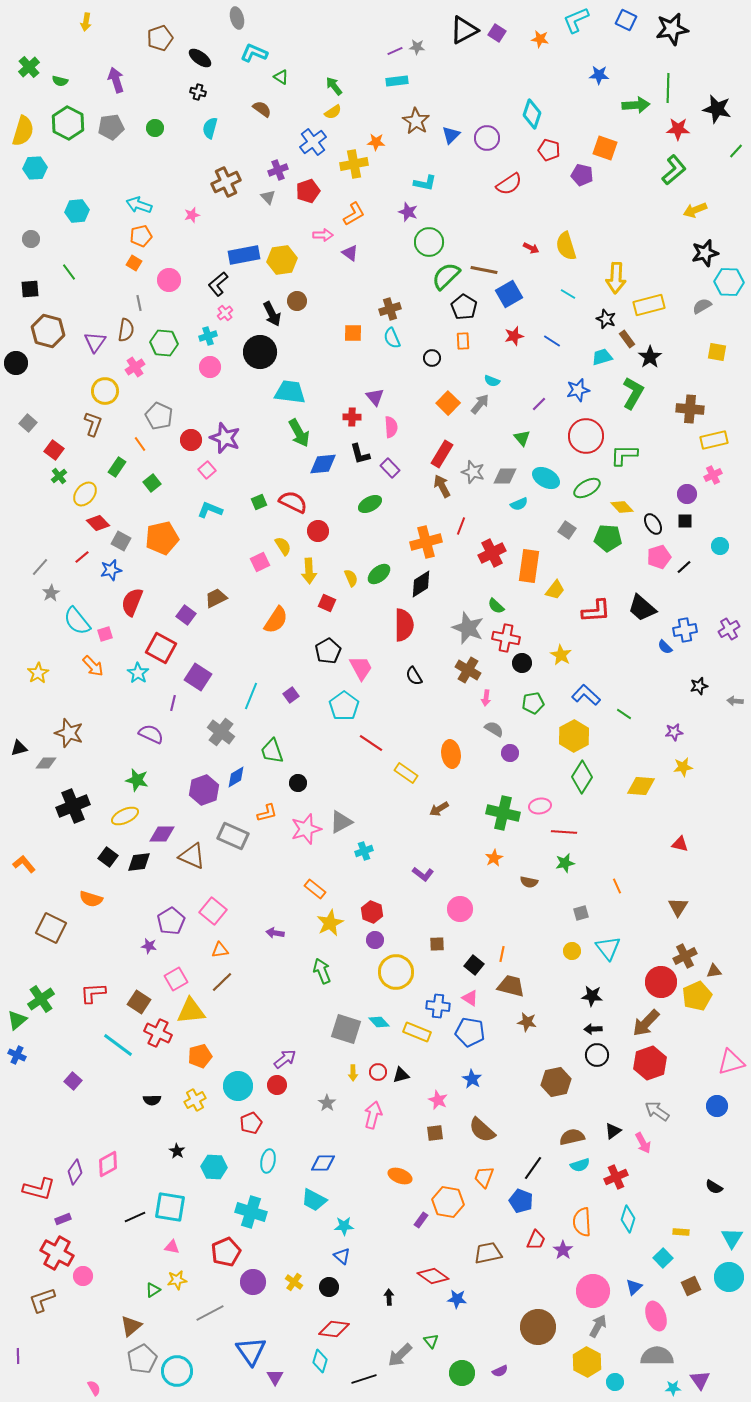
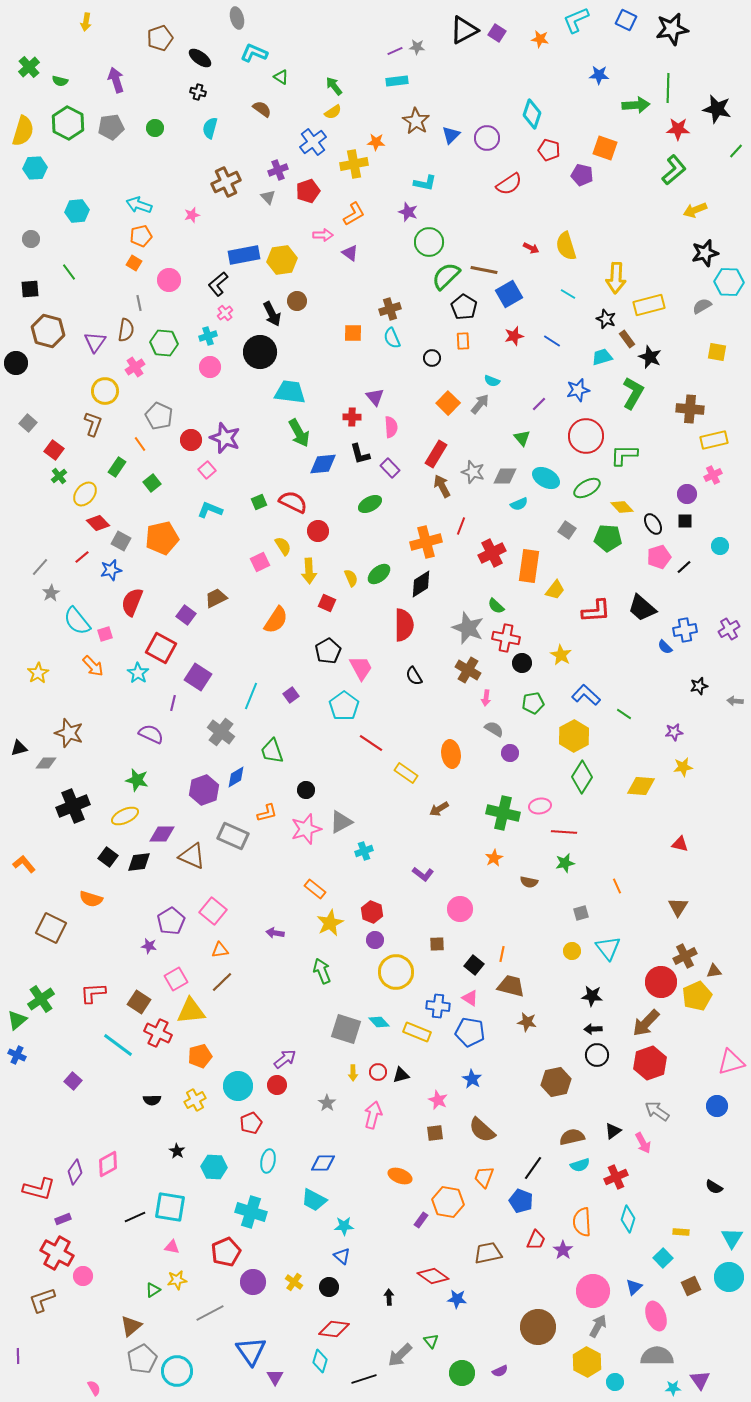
black star at (650, 357): rotated 15 degrees counterclockwise
red rectangle at (442, 454): moved 6 px left
black circle at (298, 783): moved 8 px right, 7 px down
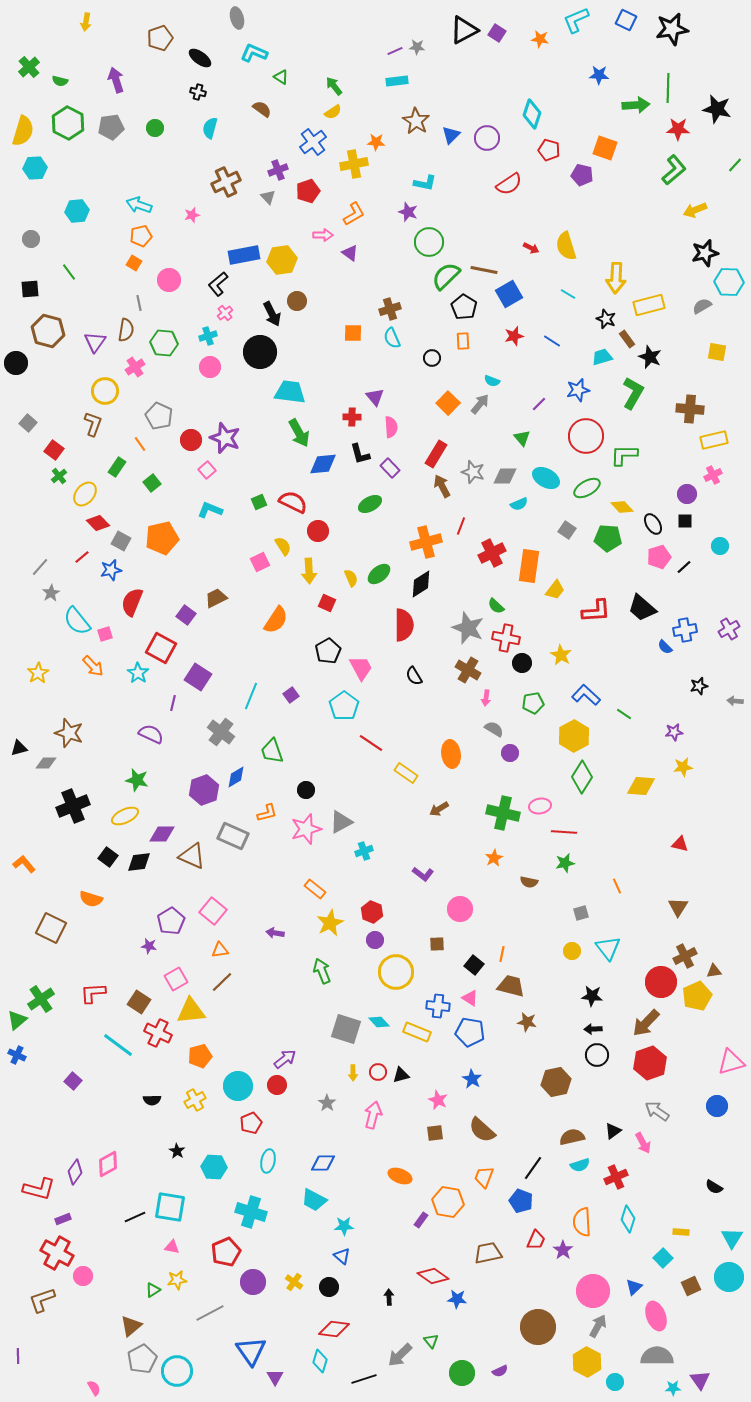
green line at (736, 151): moved 1 px left, 14 px down
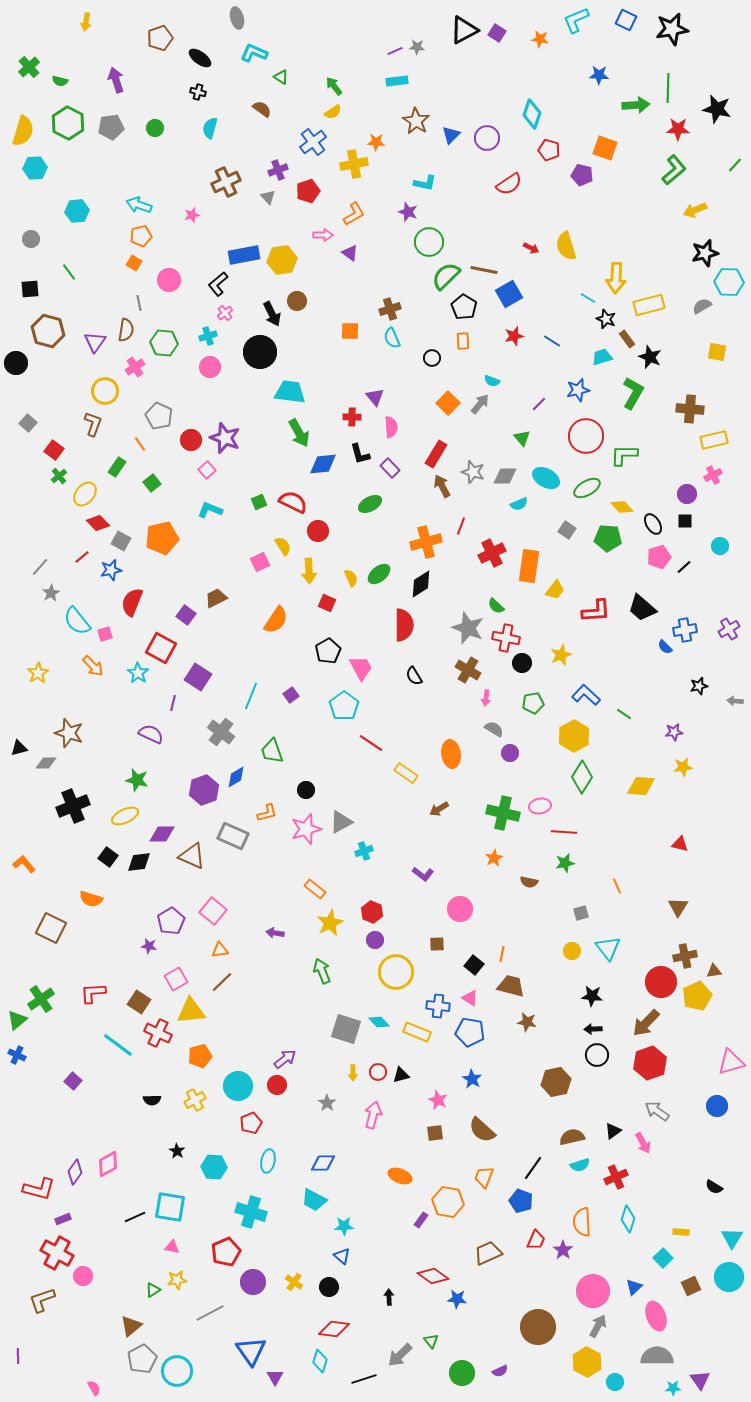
cyan line at (568, 294): moved 20 px right, 4 px down
orange square at (353, 333): moved 3 px left, 2 px up
yellow star at (561, 655): rotated 20 degrees clockwise
brown cross at (685, 956): rotated 15 degrees clockwise
brown trapezoid at (488, 1253): rotated 12 degrees counterclockwise
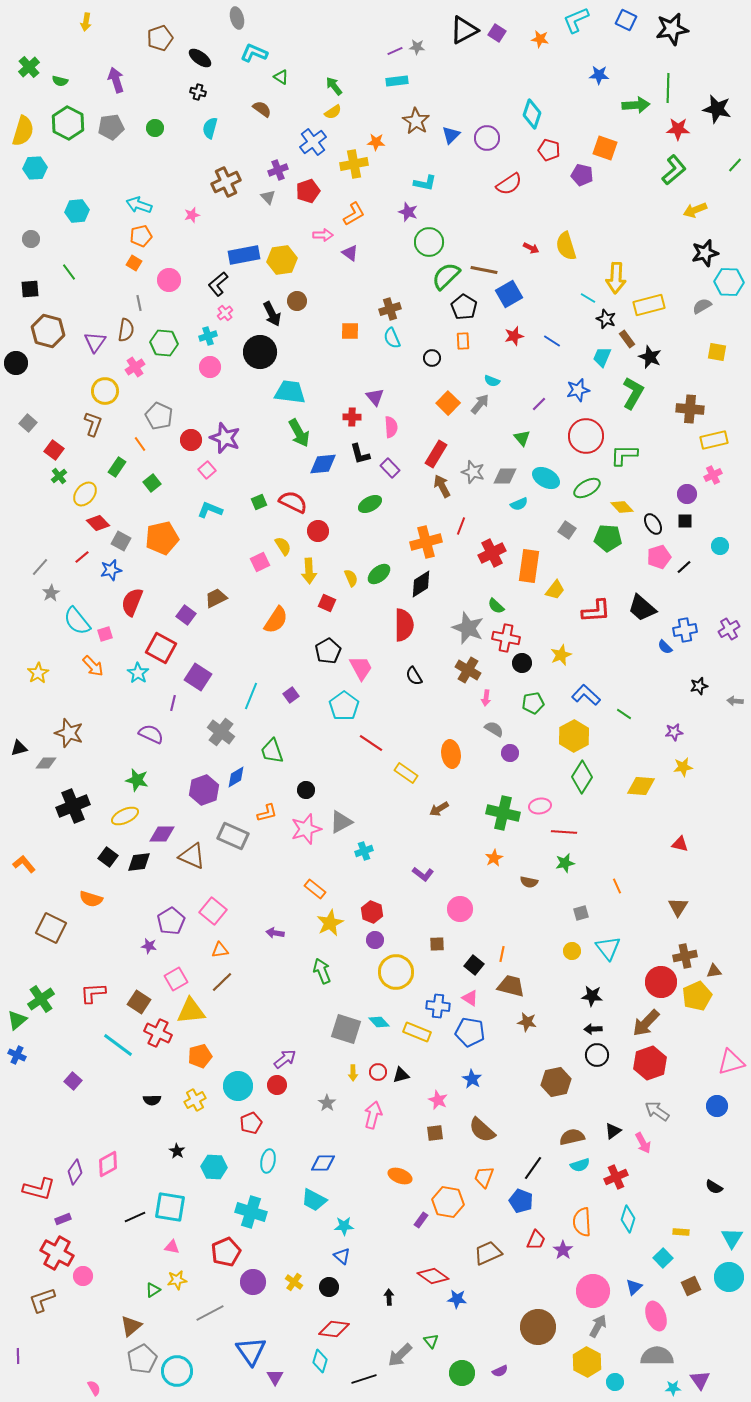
cyan trapezoid at (602, 357): rotated 50 degrees counterclockwise
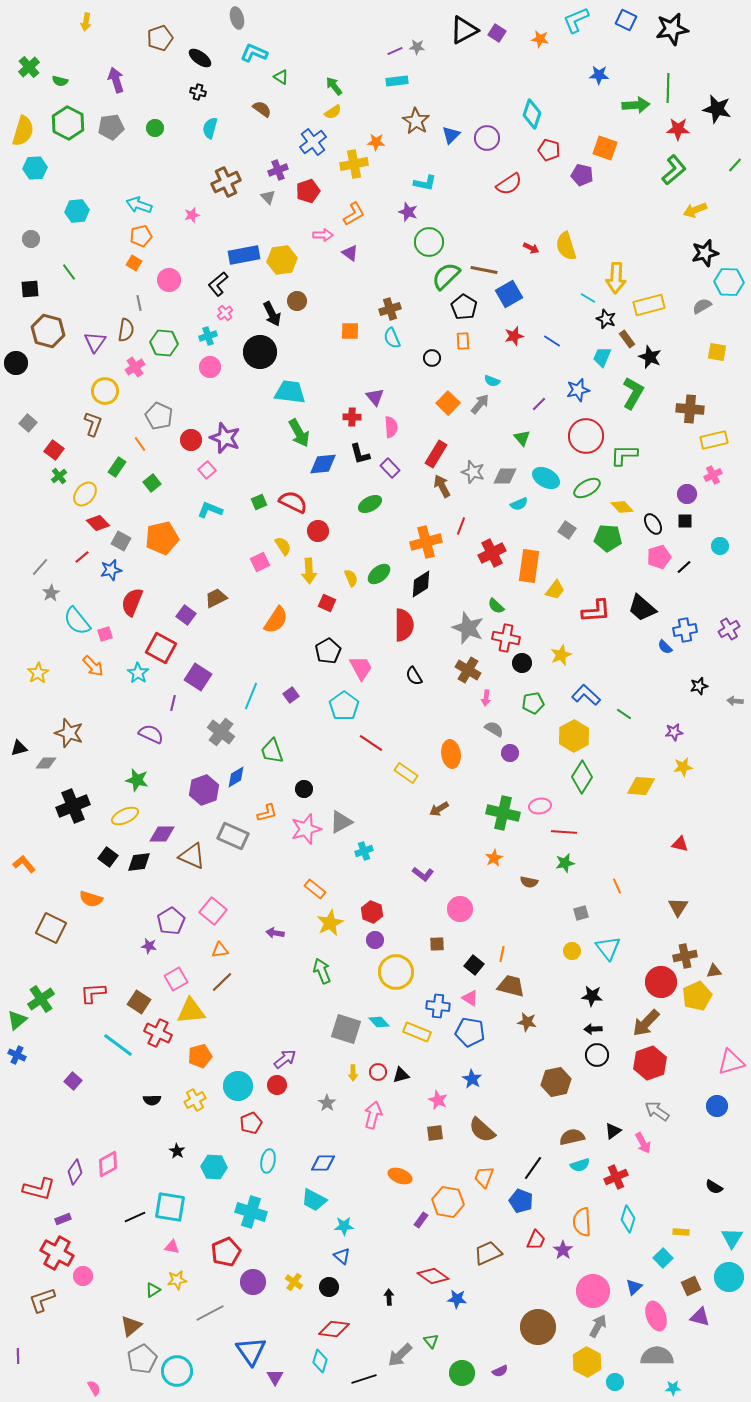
black circle at (306, 790): moved 2 px left, 1 px up
purple triangle at (700, 1380): moved 63 px up; rotated 40 degrees counterclockwise
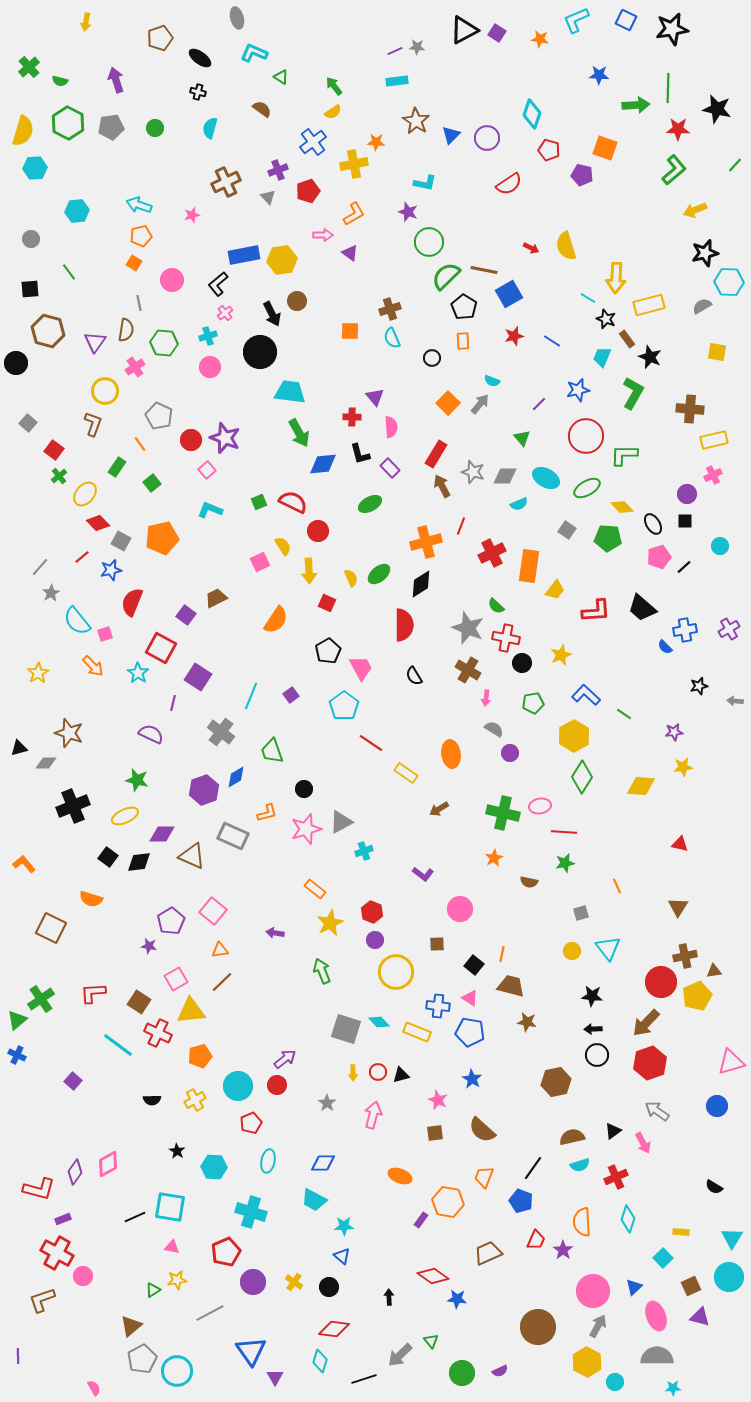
pink circle at (169, 280): moved 3 px right
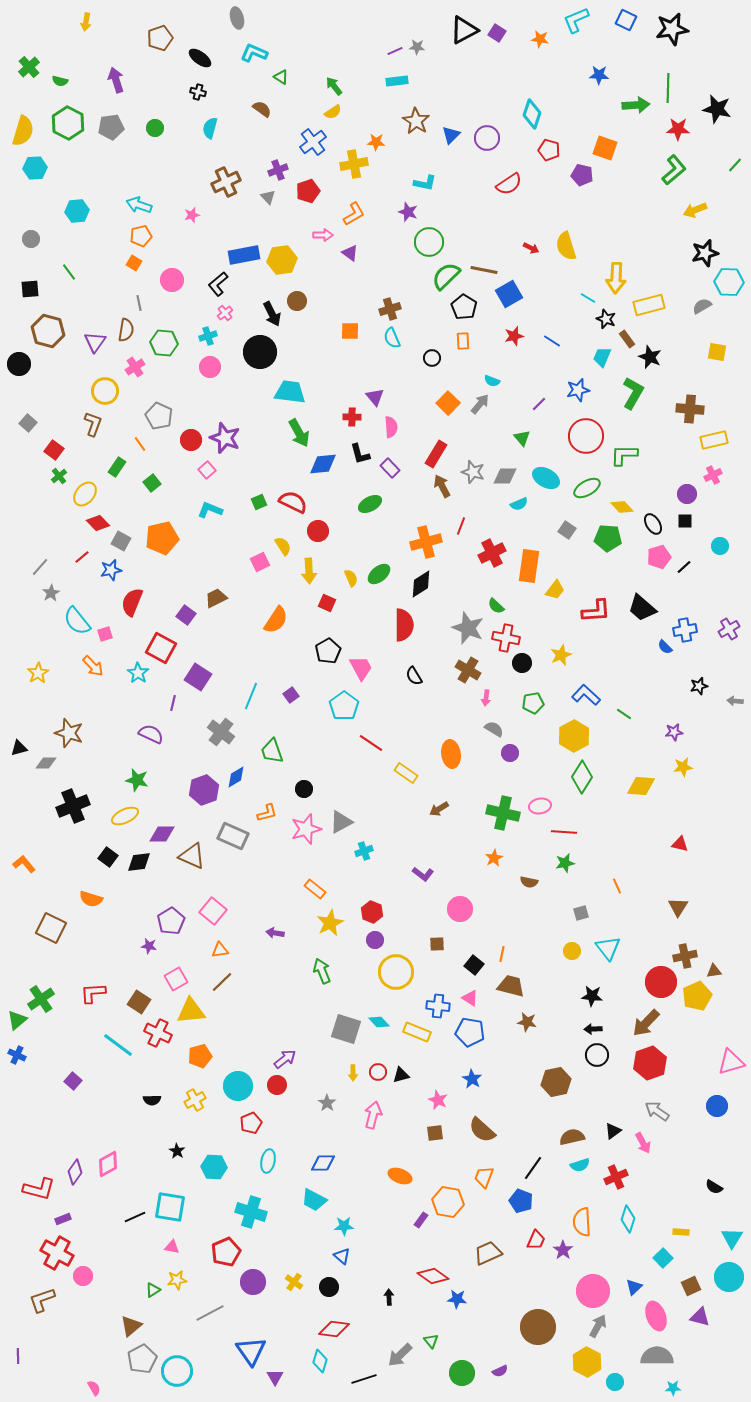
black circle at (16, 363): moved 3 px right, 1 px down
